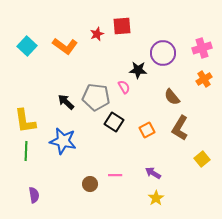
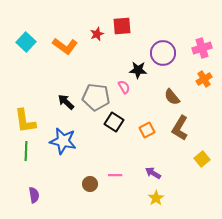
cyan square: moved 1 px left, 4 px up
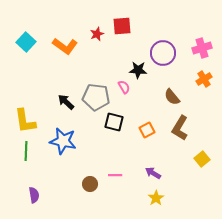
black square: rotated 18 degrees counterclockwise
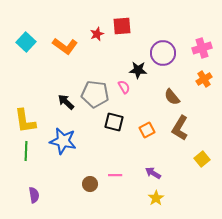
gray pentagon: moved 1 px left, 3 px up
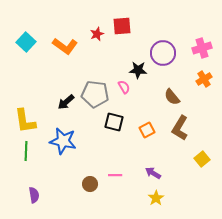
black arrow: rotated 84 degrees counterclockwise
